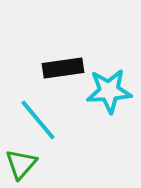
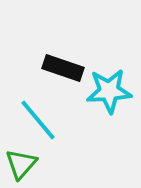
black rectangle: rotated 27 degrees clockwise
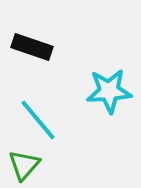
black rectangle: moved 31 px left, 21 px up
green triangle: moved 3 px right, 1 px down
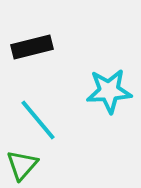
black rectangle: rotated 33 degrees counterclockwise
green triangle: moved 2 px left
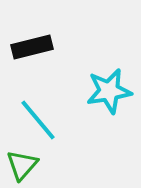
cyan star: rotated 6 degrees counterclockwise
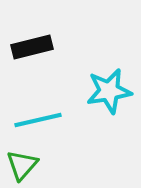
cyan line: rotated 63 degrees counterclockwise
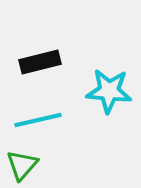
black rectangle: moved 8 px right, 15 px down
cyan star: rotated 15 degrees clockwise
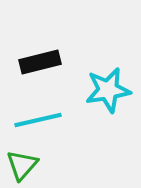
cyan star: moved 1 px left, 1 px up; rotated 15 degrees counterclockwise
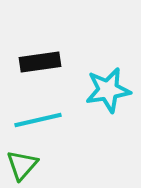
black rectangle: rotated 6 degrees clockwise
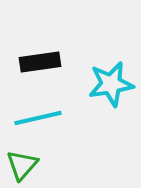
cyan star: moved 3 px right, 6 px up
cyan line: moved 2 px up
